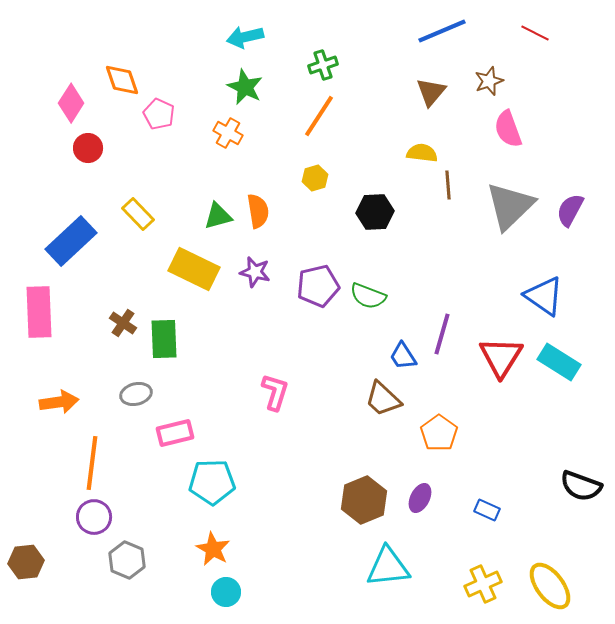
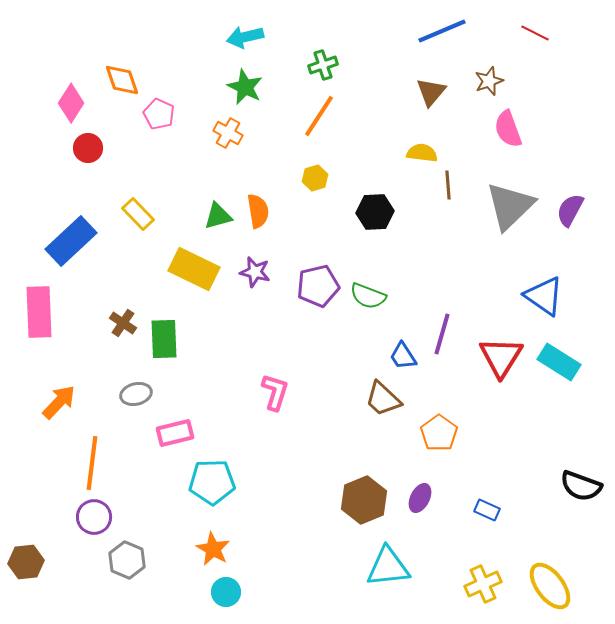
orange arrow at (59, 402): rotated 39 degrees counterclockwise
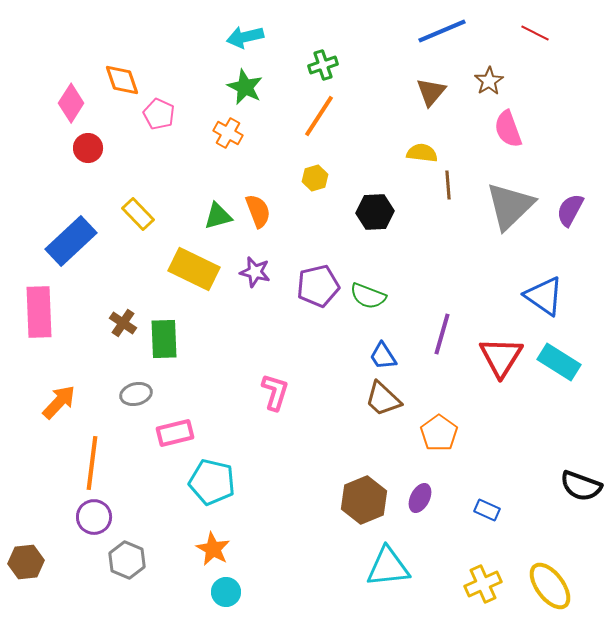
brown star at (489, 81): rotated 12 degrees counterclockwise
orange semicircle at (258, 211): rotated 12 degrees counterclockwise
blue trapezoid at (403, 356): moved 20 px left
cyan pentagon at (212, 482): rotated 15 degrees clockwise
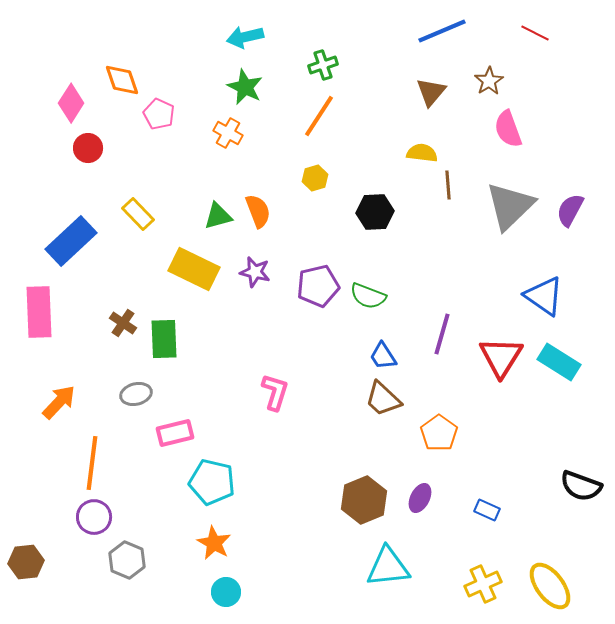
orange star at (213, 549): moved 1 px right, 6 px up
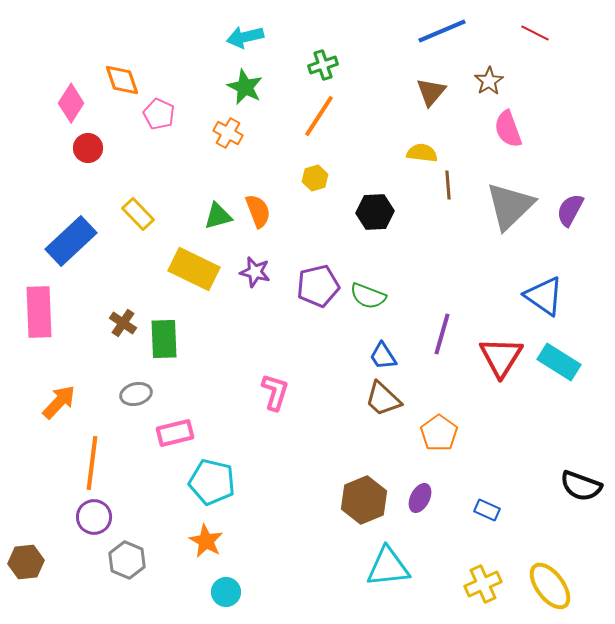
orange star at (214, 543): moved 8 px left, 2 px up
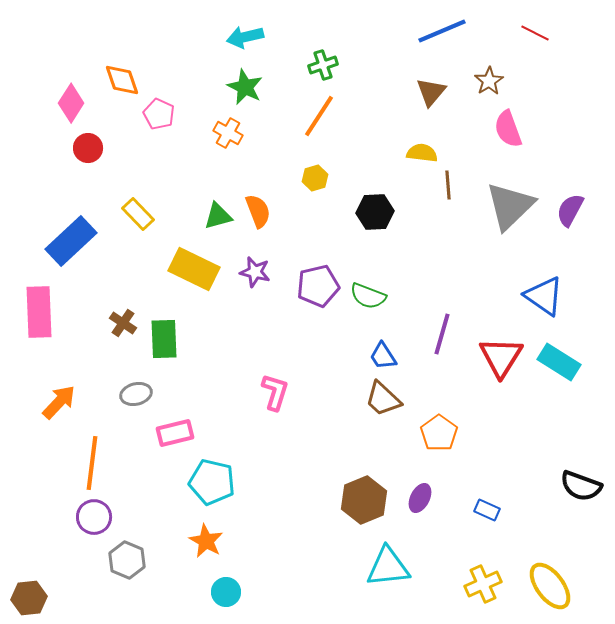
brown hexagon at (26, 562): moved 3 px right, 36 px down
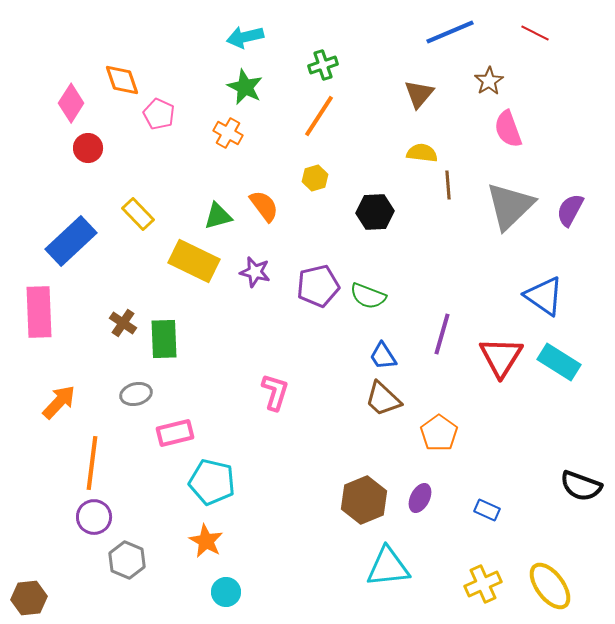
blue line at (442, 31): moved 8 px right, 1 px down
brown triangle at (431, 92): moved 12 px left, 2 px down
orange semicircle at (258, 211): moved 6 px right, 5 px up; rotated 16 degrees counterclockwise
yellow rectangle at (194, 269): moved 8 px up
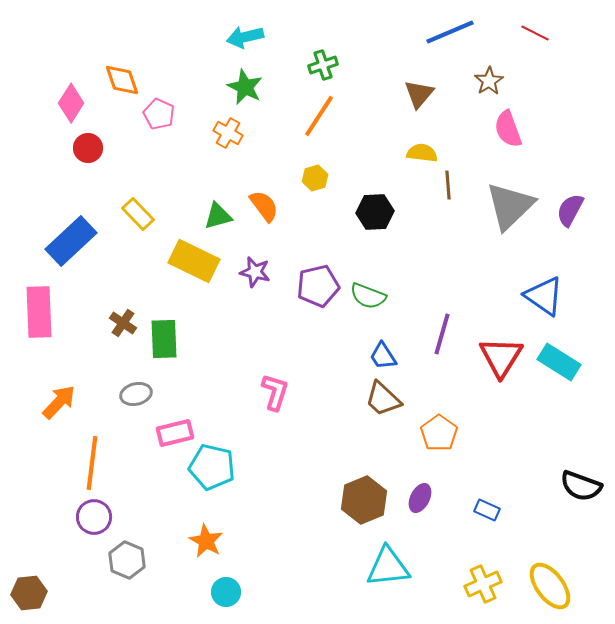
cyan pentagon at (212, 482): moved 15 px up
brown hexagon at (29, 598): moved 5 px up
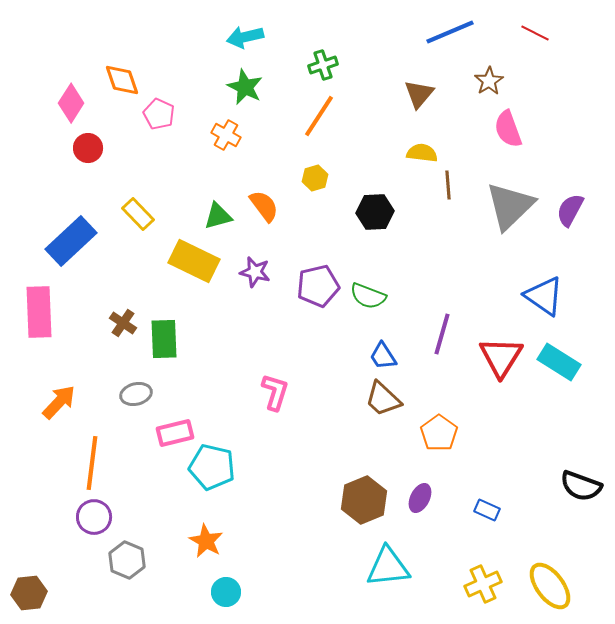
orange cross at (228, 133): moved 2 px left, 2 px down
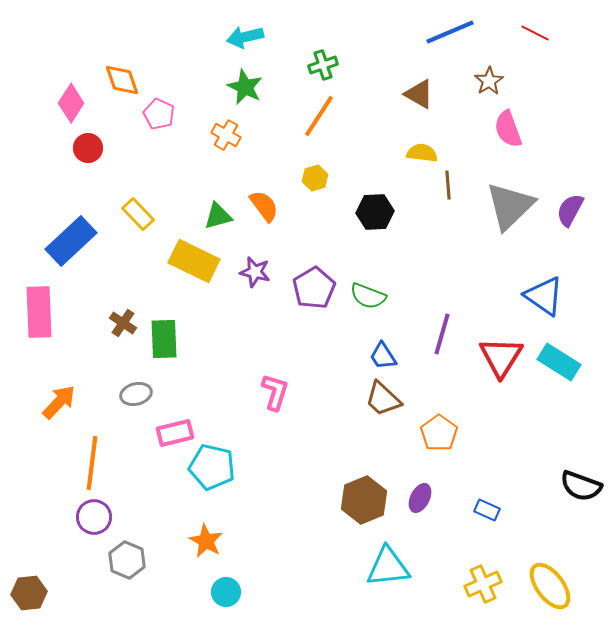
brown triangle at (419, 94): rotated 40 degrees counterclockwise
purple pentagon at (318, 286): moved 4 px left, 2 px down; rotated 18 degrees counterclockwise
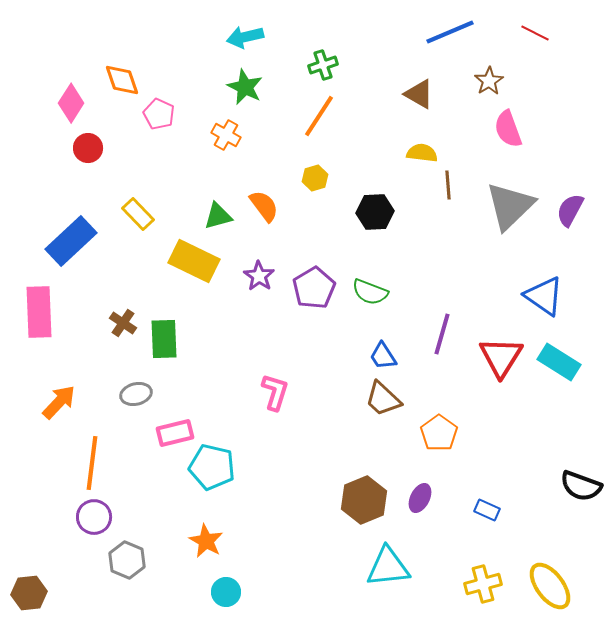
purple star at (255, 272): moved 4 px right, 4 px down; rotated 20 degrees clockwise
green semicircle at (368, 296): moved 2 px right, 4 px up
yellow cross at (483, 584): rotated 9 degrees clockwise
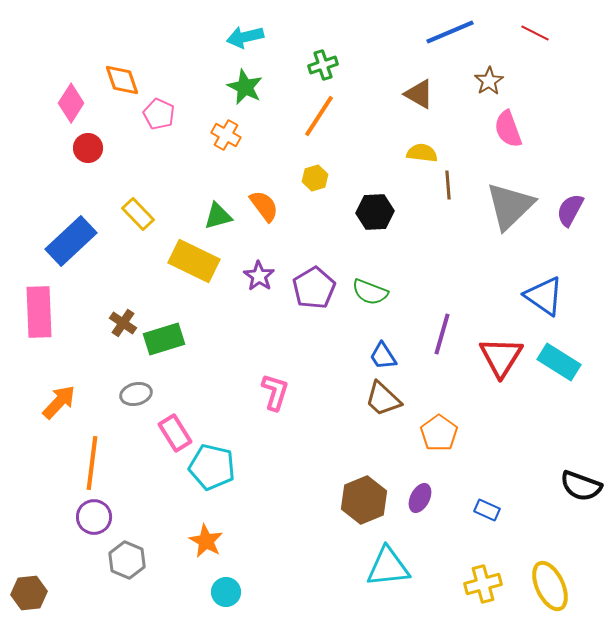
green rectangle at (164, 339): rotated 75 degrees clockwise
pink rectangle at (175, 433): rotated 72 degrees clockwise
yellow ellipse at (550, 586): rotated 12 degrees clockwise
